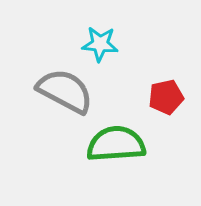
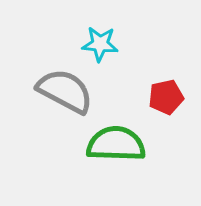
green semicircle: rotated 6 degrees clockwise
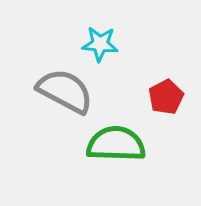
red pentagon: rotated 16 degrees counterclockwise
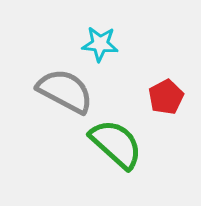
green semicircle: rotated 40 degrees clockwise
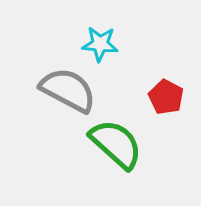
gray semicircle: moved 3 px right, 1 px up
red pentagon: rotated 16 degrees counterclockwise
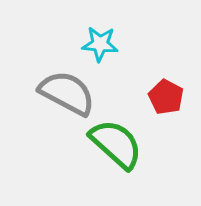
gray semicircle: moved 1 px left, 3 px down
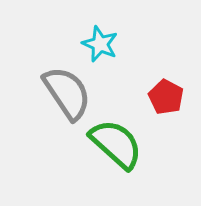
cyan star: rotated 18 degrees clockwise
gray semicircle: rotated 28 degrees clockwise
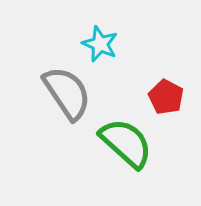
green semicircle: moved 10 px right, 1 px up
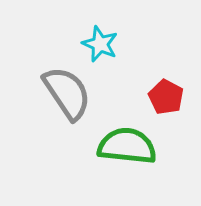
green semicircle: moved 1 px right, 3 px down; rotated 36 degrees counterclockwise
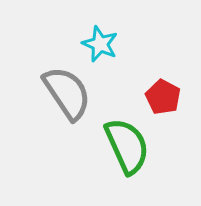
red pentagon: moved 3 px left
green semicircle: rotated 60 degrees clockwise
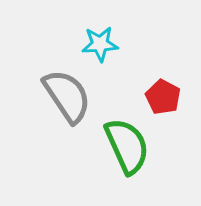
cyan star: rotated 27 degrees counterclockwise
gray semicircle: moved 3 px down
